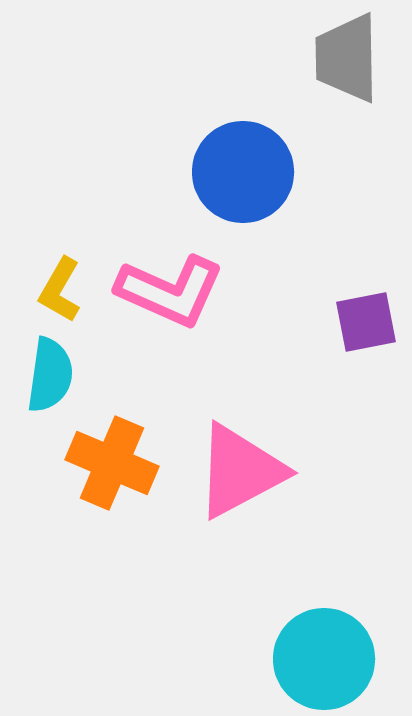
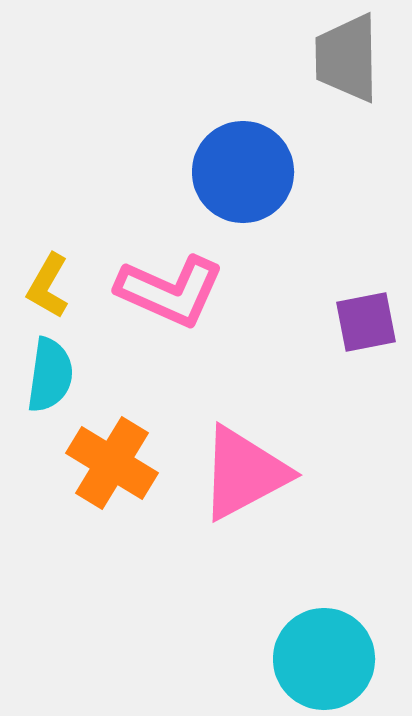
yellow L-shape: moved 12 px left, 4 px up
orange cross: rotated 8 degrees clockwise
pink triangle: moved 4 px right, 2 px down
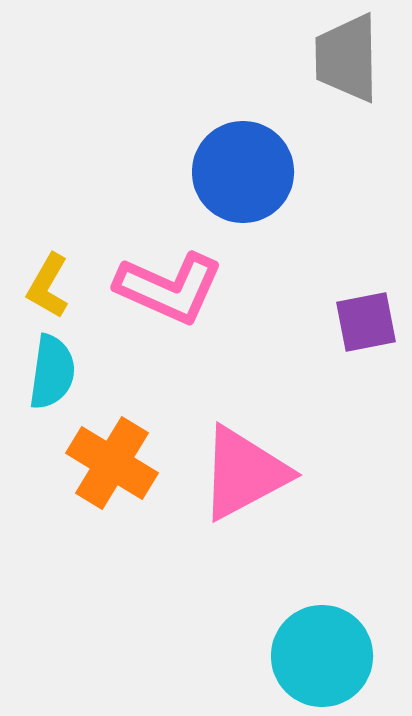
pink L-shape: moved 1 px left, 3 px up
cyan semicircle: moved 2 px right, 3 px up
cyan circle: moved 2 px left, 3 px up
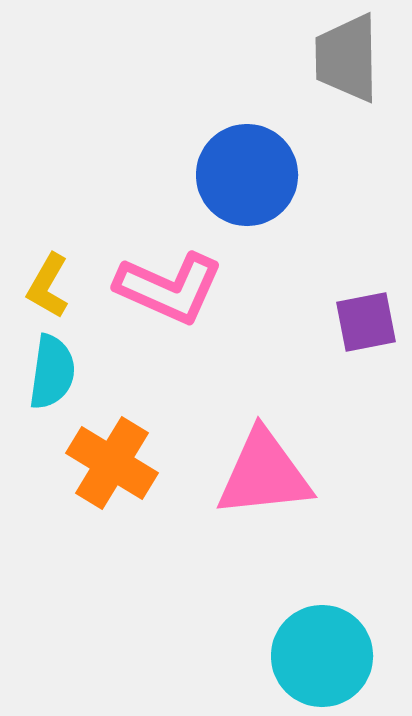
blue circle: moved 4 px right, 3 px down
pink triangle: moved 20 px right, 1 px down; rotated 22 degrees clockwise
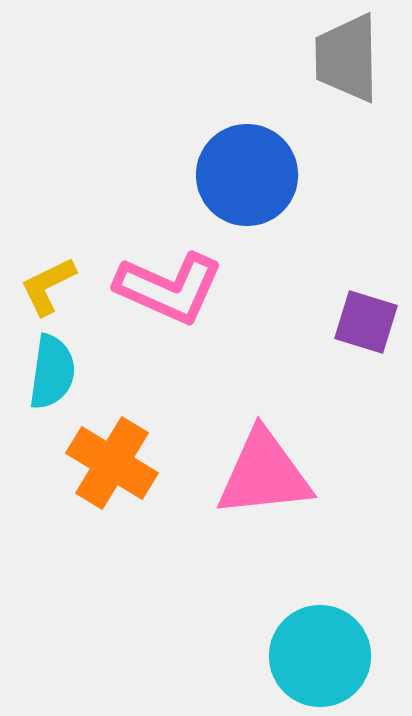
yellow L-shape: rotated 34 degrees clockwise
purple square: rotated 28 degrees clockwise
cyan circle: moved 2 px left
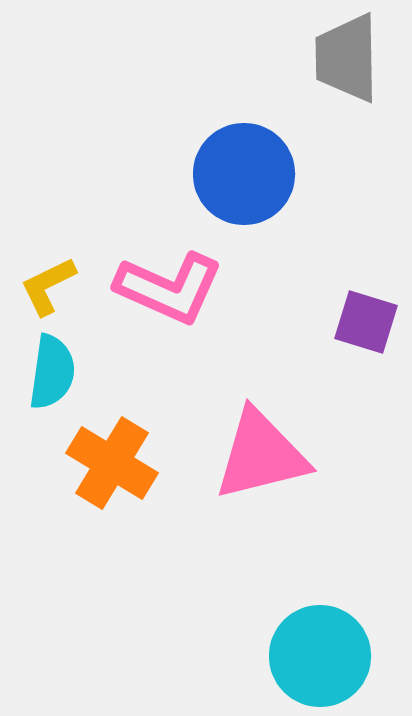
blue circle: moved 3 px left, 1 px up
pink triangle: moved 3 px left, 19 px up; rotated 8 degrees counterclockwise
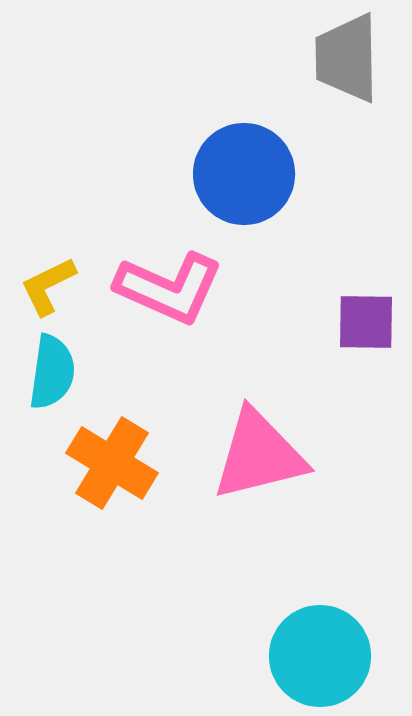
purple square: rotated 16 degrees counterclockwise
pink triangle: moved 2 px left
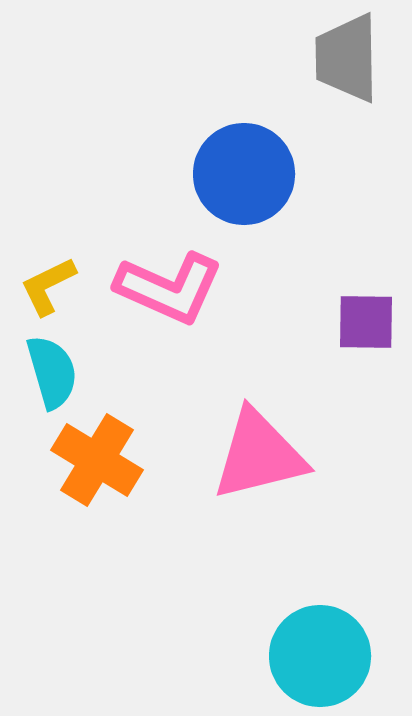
cyan semicircle: rotated 24 degrees counterclockwise
orange cross: moved 15 px left, 3 px up
